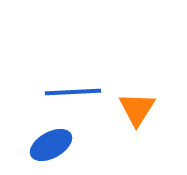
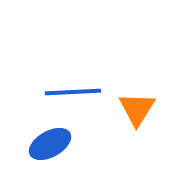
blue ellipse: moved 1 px left, 1 px up
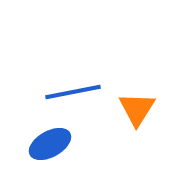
blue line: rotated 8 degrees counterclockwise
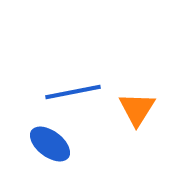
blue ellipse: rotated 66 degrees clockwise
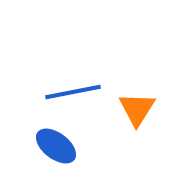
blue ellipse: moved 6 px right, 2 px down
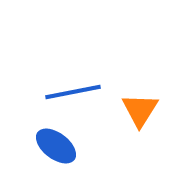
orange triangle: moved 3 px right, 1 px down
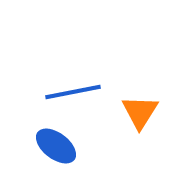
orange triangle: moved 2 px down
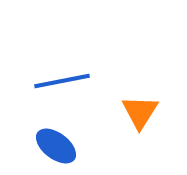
blue line: moved 11 px left, 11 px up
